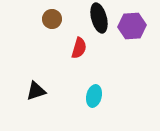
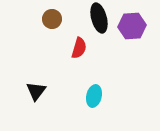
black triangle: rotated 35 degrees counterclockwise
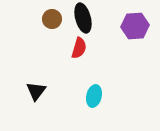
black ellipse: moved 16 px left
purple hexagon: moved 3 px right
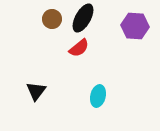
black ellipse: rotated 44 degrees clockwise
purple hexagon: rotated 8 degrees clockwise
red semicircle: rotated 35 degrees clockwise
cyan ellipse: moved 4 px right
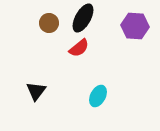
brown circle: moved 3 px left, 4 px down
cyan ellipse: rotated 15 degrees clockwise
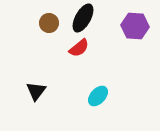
cyan ellipse: rotated 15 degrees clockwise
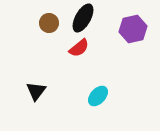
purple hexagon: moved 2 px left, 3 px down; rotated 16 degrees counterclockwise
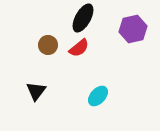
brown circle: moved 1 px left, 22 px down
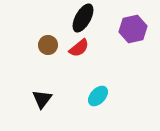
black triangle: moved 6 px right, 8 px down
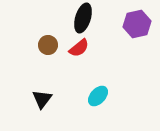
black ellipse: rotated 12 degrees counterclockwise
purple hexagon: moved 4 px right, 5 px up
